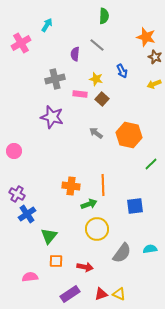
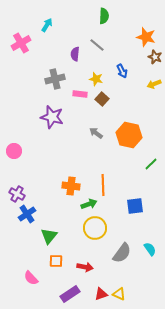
yellow circle: moved 2 px left, 1 px up
cyan semicircle: rotated 64 degrees clockwise
pink semicircle: moved 1 px right, 1 px down; rotated 126 degrees counterclockwise
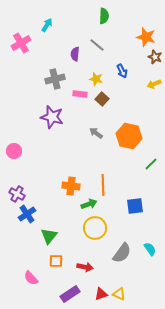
orange hexagon: moved 1 px down
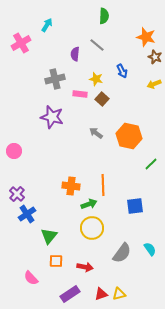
purple cross: rotated 14 degrees clockwise
yellow circle: moved 3 px left
yellow triangle: rotated 40 degrees counterclockwise
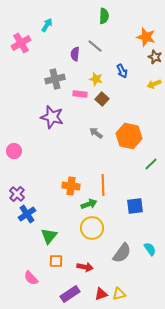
gray line: moved 2 px left, 1 px down
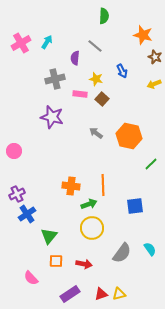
cyan arrow: moved 17 px down
orange star: moved 3 px left, 2 px up
purple semicircle: moved 4 px down
purple cross: rotated 21 degrees clockwise
red arrow: moved 1 px left, 3 px up
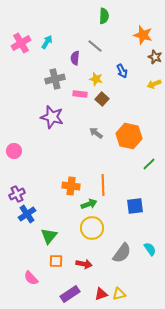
green line: moved 2 px left
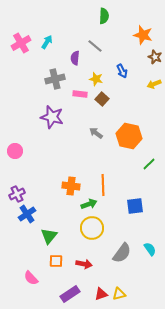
pink circle: moved 1 px right
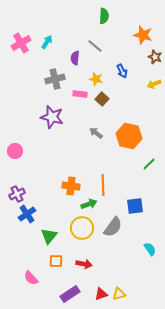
yellow circle: moved 10 px left
gray semicircle: moved 9 px left, 26 px up
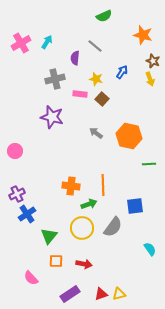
green semicircle: rotated 63 degrees clockwise
brown star: moved 2 px left, 4 px down
blue arrow: moved 1 px down; rotated 120 degrees counterclockwise
yellow arrow: moved 4 px left, 5 px up; rotated 88 degrees counterclockwise
green line: rotated 40 degrees clockwise
